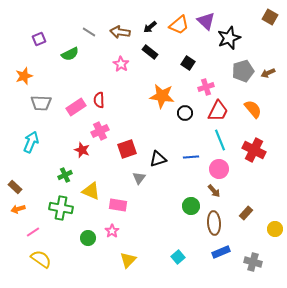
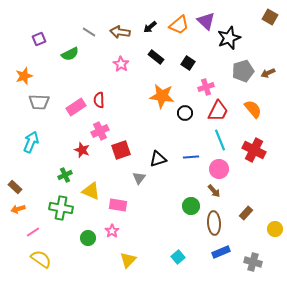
black rectangle at (150, 52): moved 6 px right, 5 px down
gray trapezoid at (41, 103): moved 2 px left, 1 px up
red square at (127, 149): moved 6 px left, 1 px down
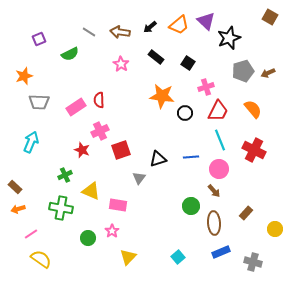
pink line at (33, 232): moved 2 px left, 2 px down
yellow triangle at (128, 260): moved 3 px up
